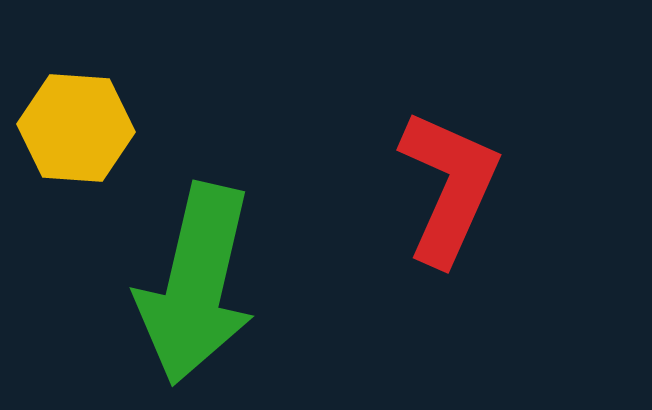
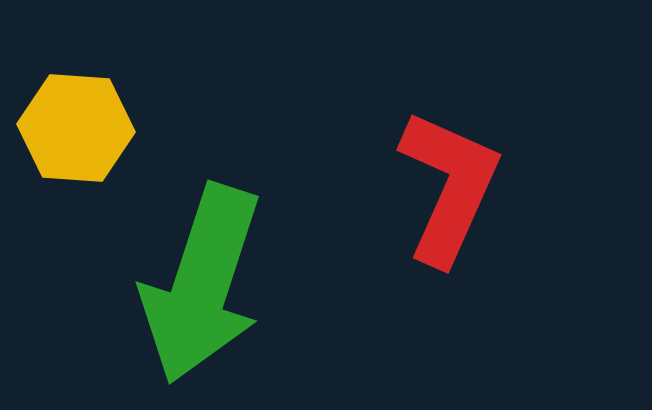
green arrow: moved 6 px right; rotated 5 degrees clockwise
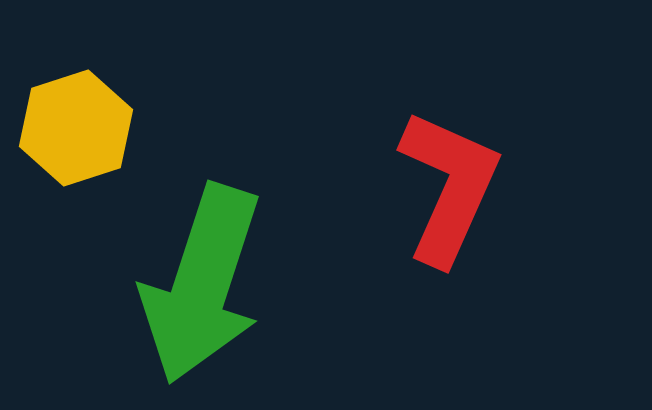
yellow hexagon: rotated 22 degrees counterclockwise
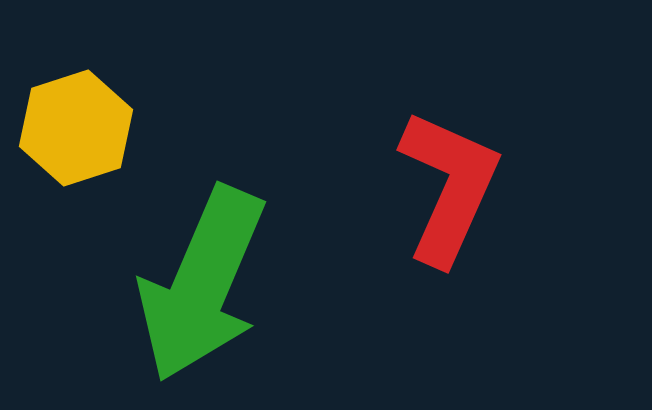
green arrow: rotated 5 degrees clockwise
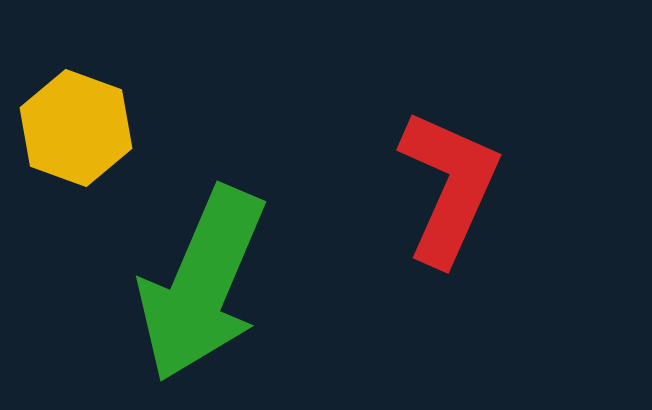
yellow hexagon: rotated 22 degrees counterclockwise
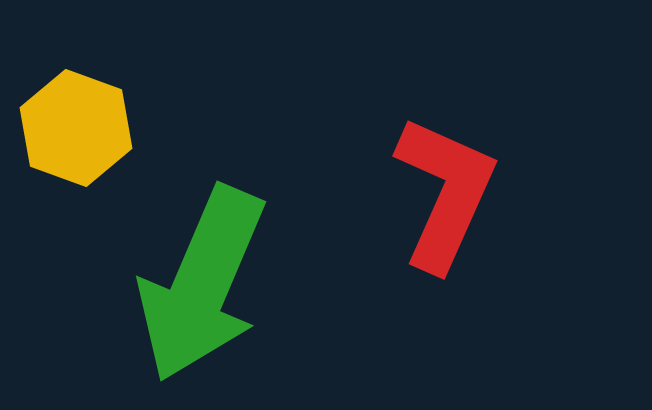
red L-shape: moved 4 px left, 6 px down
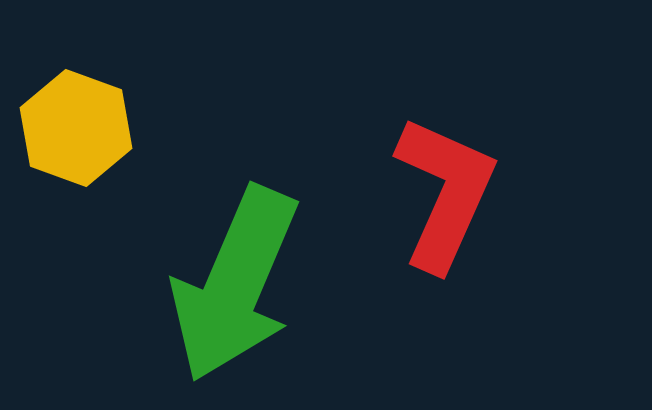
green arrow: moved 33 px right
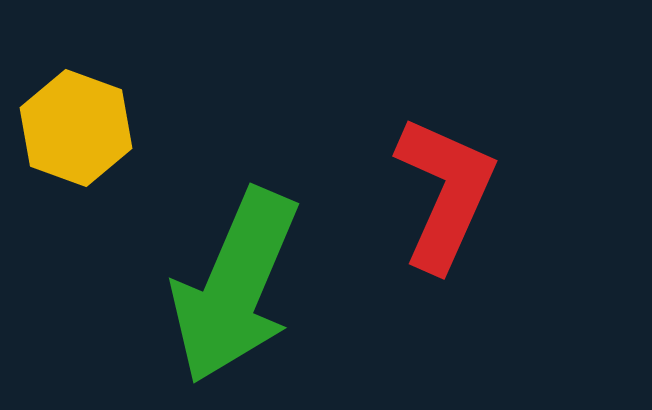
green arrow: moved 2 px down
